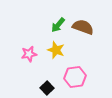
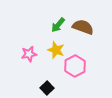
pink hexagon: moved 11 px up; rotated 20 degrees counterclockwise
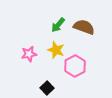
brown semicircle: moved 1 px right
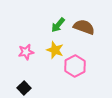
yellow star: moved 1 px left
pink star: moved 3 px left, 2 px up
black square: moved 23 px left
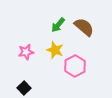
brown semicircle: rotated 20 degrees clockwise
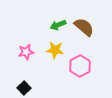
green arrow: rotated 28 degrees clockwise
yellow star: rotated 12 degrees counterclockwise
pink hexagon: moved 5 px right
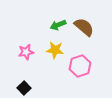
pink hexagon: rotated 10 degrees clockwise
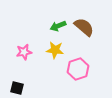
green arrow: moved 1 px down
pink star: moved 2 px left
pink hexagon: moved 2 px left, 3 px down
black square: moved 7 px left; rotated 32 degrees counterclockwise
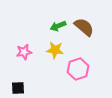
black square: moved 1 px right; rotated 16 degrees counterclockwise
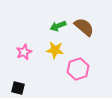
pink star: rotated 14 degrees counterclockwise
black square: rotated 16 degrees clockwise
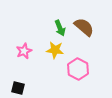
green arrow: moved 2 px right, 2 px down; rotated 91 degrees counterclockwise
pink star: moved 1 px up
pink hexagon: rotated 15 degrees counterclockwise
